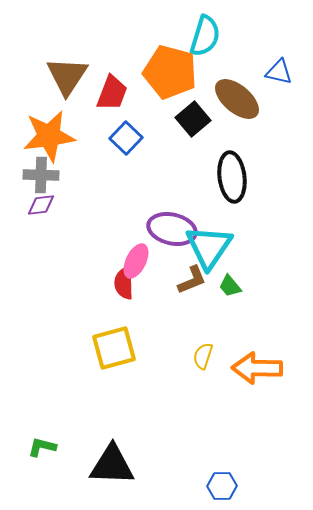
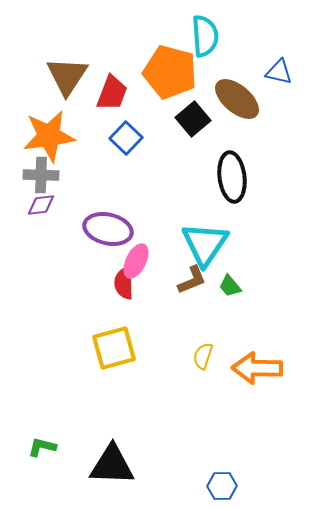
cyan semicircle: rotated 21 degrees counterclockwise
purple ellipse: moved 64 px left
cyan triangle: moved 4 px left, 3 px up
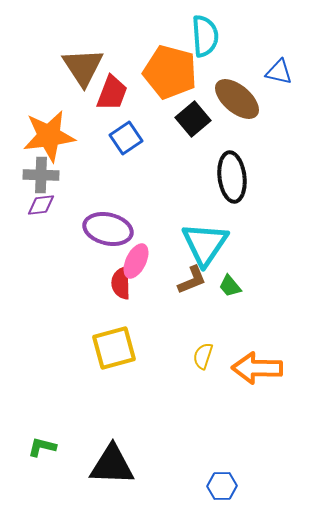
brown triangle: moved 16 px right, 9 px up; rotated 6 degrees counterclockwise
blue square: rotated 12 degrees clockwise
red semicircle: moved 3 px left
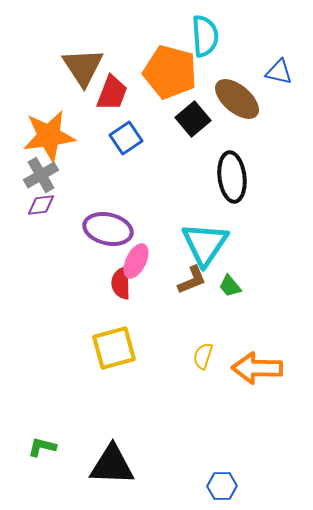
gray cross: rotated 32 degrees counterclockwise
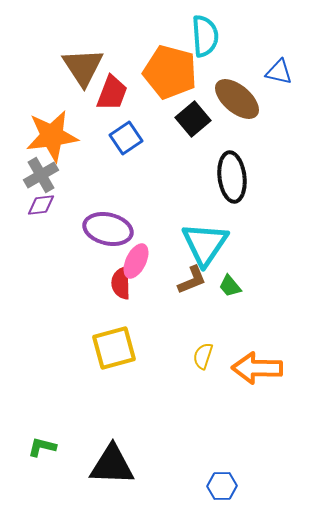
orange star: moved 3 px right
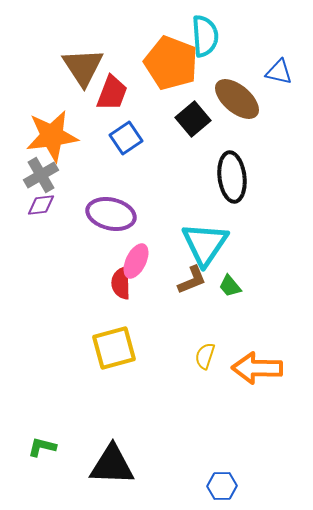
orange pentagon: moved 1 px right, 9 px up; rotated 6 degrees clockwise
purple ellipse: moved 3 px right, 15 px up
yellow semicircle: moved 2 px right
